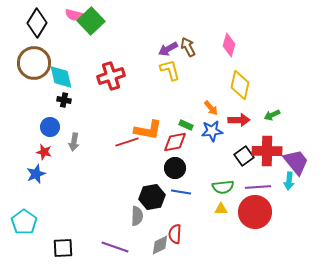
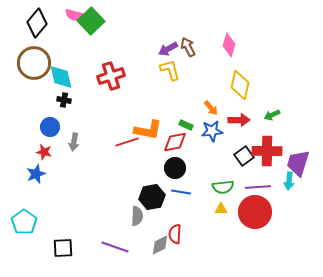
black diamond at (37, 23): rotated 8 degrees clockwise
purple trapezoid at (296, 162): moved 2 px right, 1 px down; rotated 124 degrees counterclockwise
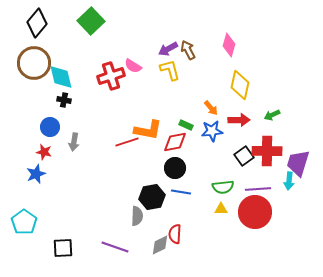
pink semicircle at (74, 15): moved 59 px right, 51 px down; rotated 18 degrees clockwise
brown arrow at (188, 47): moved 3 px down
purple line at (258, 187): moved 2 px down
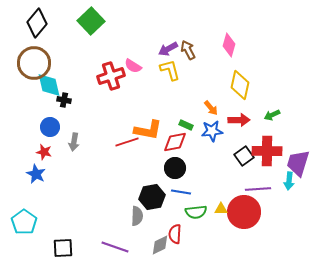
cyan diamond at (61, 77): moved 12 px left, 8 px down
blue star at (36, 174): rotated 24 degrees counterclockwise
green semicircle at (223, 187): moved 27 px left, 25 px down
red circle at (255, 212): moved 11 px left
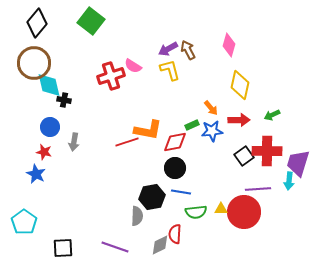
green square at (91, 21): rotated 8 degrees counterclockwise
green rectangle at (186, 125): moved 6 px right; rotated 48 degrees counterclockwise
